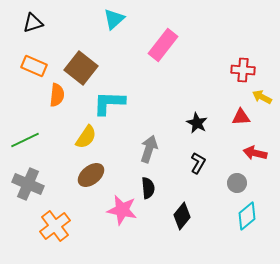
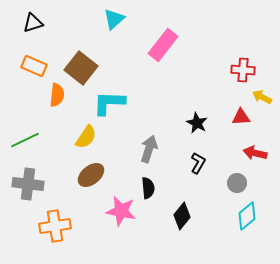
gray cross: rotated 16 degrees counterclockwise
pink star: moved 1 px left, 1 px down
orange cross: rotated 28 degrees clockwise
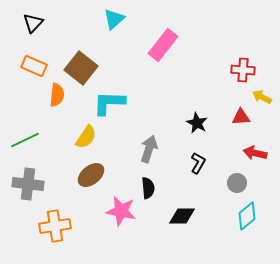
black triangle: rotated 30 degrees counterclockwise
black diamond: rotated 52 degrees clockwise
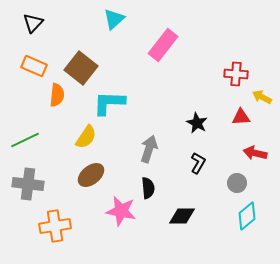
red cross: moved 7 px left, 4 px down
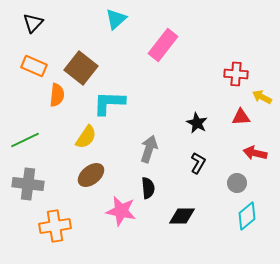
cyan triangle: moved 2 px right
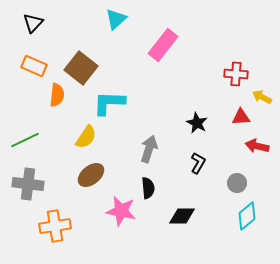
red arrow: moved 2 px right, 7 px up
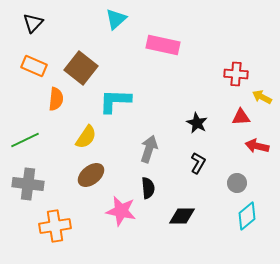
pink rectangle: rotated 64 degrees clockwise
orange semicircle: moved 1 px left, 4 px down
cyan L-shape: moved 6 px right, 2 px up
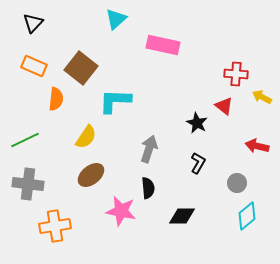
red triangle: moved 17 px left, 11 px up; rotated 42 degrees clockwise
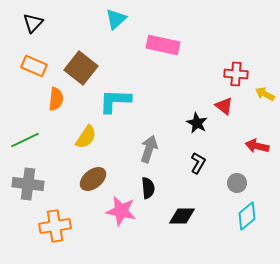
yellow arrow: moved 3 px right, 3 px up
brown ellipse: moved 2 px right, 4 px down
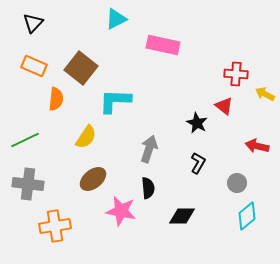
cyan triangle: rotated 15 degrees clockwise
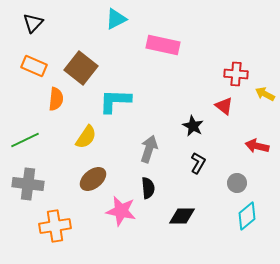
black star: moved 4 px left, 3 px down
